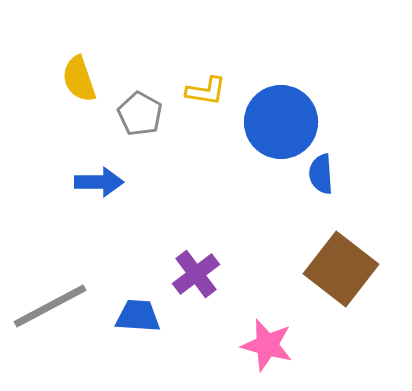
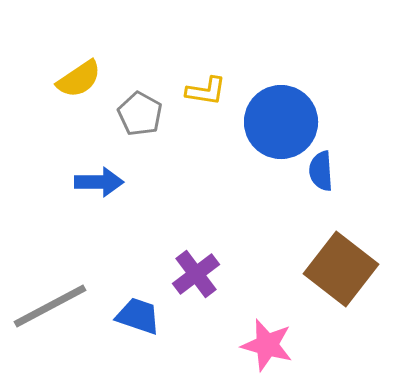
yellow semicircle: rotated 105 degrees counterclockwise
blue semicircle: moved 3 px up
blue trapezoid: rotated 15 degrees clockwise
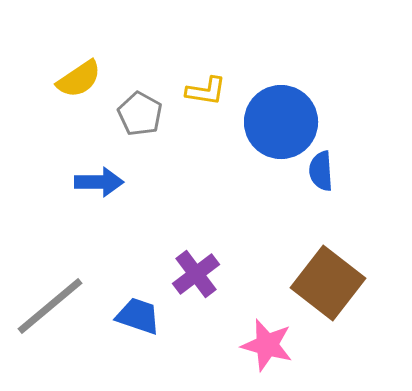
brown square: moved 13 px left, 14 px down
gray line: rotated 12 degrees counterclockwise
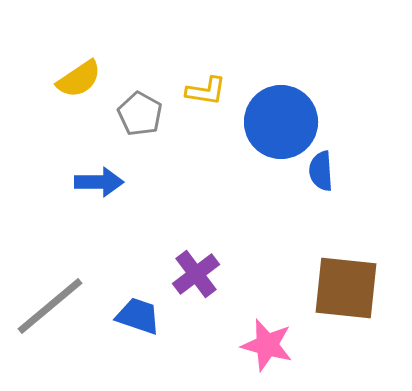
brown square: moved 18 px right, 5 px down; rotated 32 degrees counterclockwise
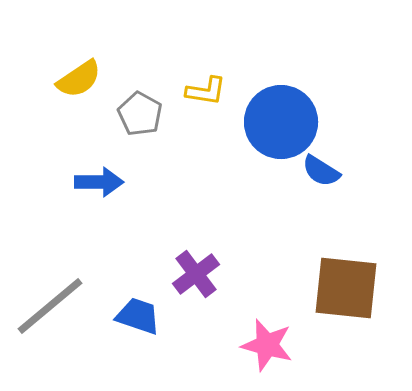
blue semicircle: rotated 54 degrees counterclockwise
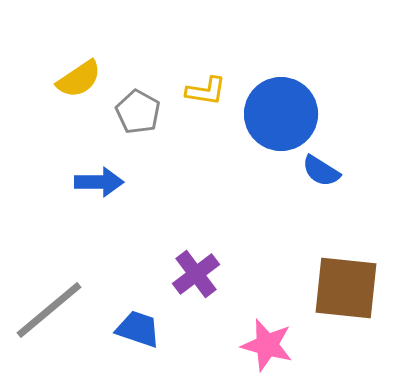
gray pentagon: moved 2 px left, 2 px up
blue circle: moved 8 px up
gray line: moved 1 px left, 4 px down
blue trapezoid: moved 13 px down
